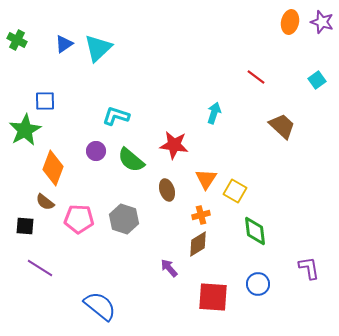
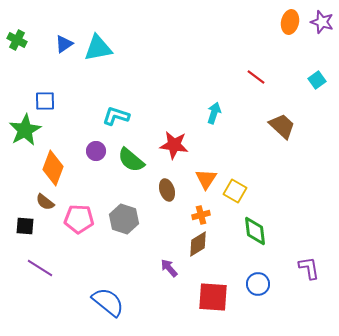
cyan triangle: rotated 32 degrees clockwise
blue semicircle: moved 8 px right, 4 px up
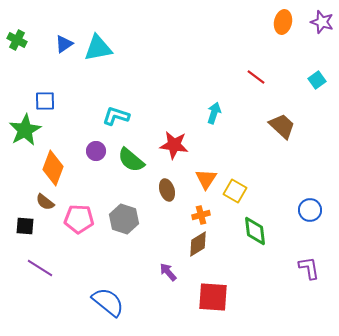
orange ellipse: moved 7 px left
purple arrow: moved 1 px left, 4 px down
blue circle: moved 52 px right, 74 px up
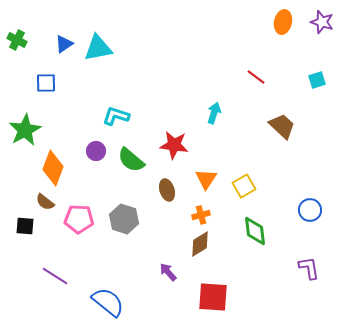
cyan square: rotated 18 degrees clockwise
blue square: moved 1 px right, 18 px up
yellow square: moved 9 px right, 5 px up; rotated 30 degrees clockwise
brown diamond: moved 2 px right
purple line: moved 15 px right, 8 px down
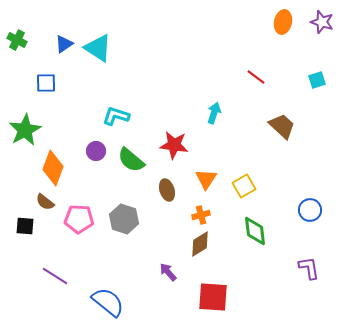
cyan triangle: rotated 44 degrees clockwise
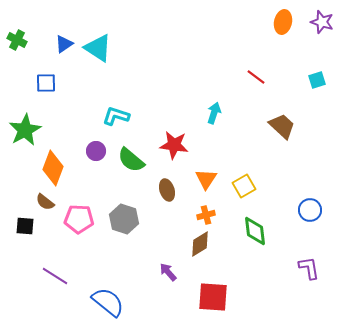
orange cross: moved 5 px right
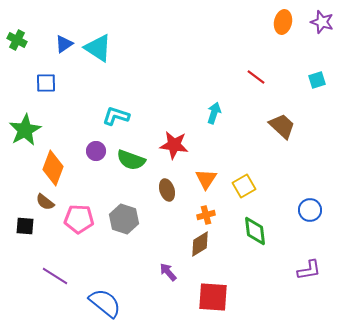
green semicircle: rotated 20 degrees counterclockwise
purple L-shape: moved 2 px down; rotated 90 degrees clockwise
blue semicircle: moved 3 px left, 1 px down
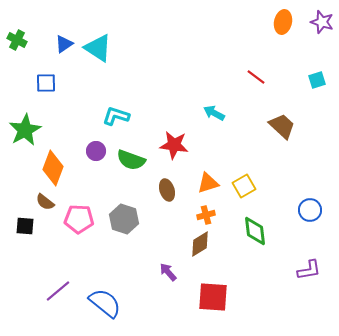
cyan arrow: rotated 80 degrees counterclockwise
orange triangle: moved 2 px right, 4 px down; rotated 40 degrees clockwise
purple line: moved 3 px right, 15 px down; rotated 72 degrees counterclockwise
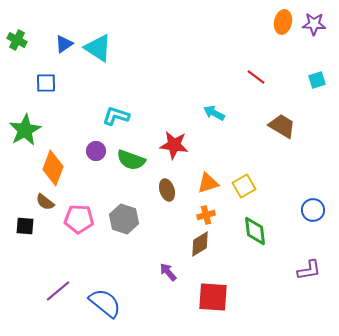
purple star: moved 8 px left, 2 px down; rotated 15 degrees counterclockwise
brown trapezoid: rotated 12 degrees counterclockwise
blue circle: moved 3 px right
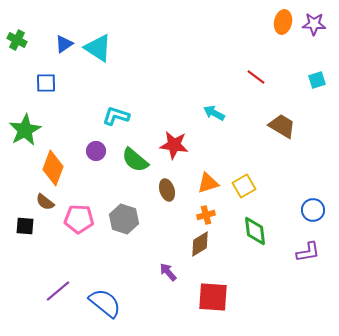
green semicircle: moved 4 px right; rotated 20 degrees clockwise
purple L-shape: moved 1 px left, 18 px up
